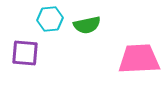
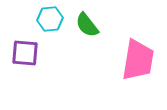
green semicircle: rotated 64 degrees clockwise
pink trapezoid: moved 1 px left, 1 px down; rotated 102 degrees clockwise
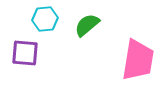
cyan hexagon: moved 5 px left
green semicircle: rotated 88 degrees clockwise
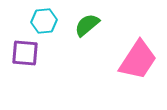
cyan hexagon: moved 1 px left, 2 px down
pink trapezoid: rotated 24 degrees clockwise
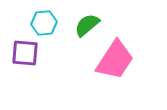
cyan hexagon: moved 2 px down
pink trapezoid: moved 23 px left
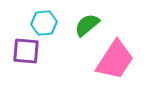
purple square: moved 1 px right, 2 px up
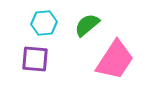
purple square: moved 9 px right, 8 px down
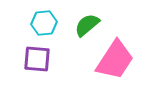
purple square: moved 2 px right
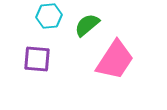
cyan hexagon: moved 5 px right, 7 px up
